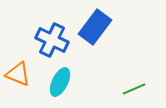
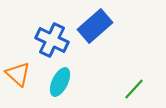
blue rectangle: moved 1 px up; rotated 12 degrees clockwise
orange triangle: rotated 20 degrees clockwise
green line: rotated 25 degrees counterclockwise
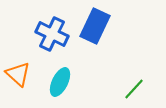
blue rectangle: rotated 24 degrees counterclockwise
blue cross: moved 6 px up
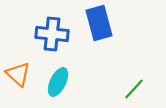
blue rectangle: moved 4 px right, 3 px up; rotated 40 degrees counterclockwise
blue cross: rotated 20 degrees counterclockwise
cyan ellipse: moved 2 px left
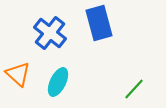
blue cross: moved 2 px left, 1 px up; rotated 32 degrees clockwise
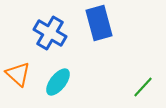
blue cross: rotated 8 degrees counterclockwise
cyan ellipse: rotated 12 degrees clockwise
green line: moved 9 px right, 2 px up
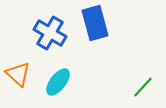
blue rectangle: moved 4 px left
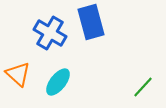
blue rectangle: moved 4 px left, 1 px up
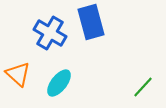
cyan ellipse: moved 1 px right, 1 px down
